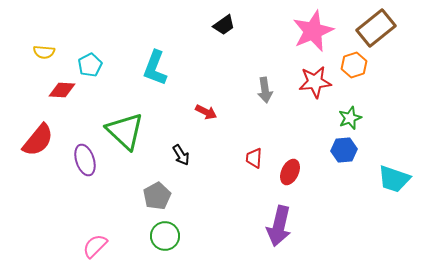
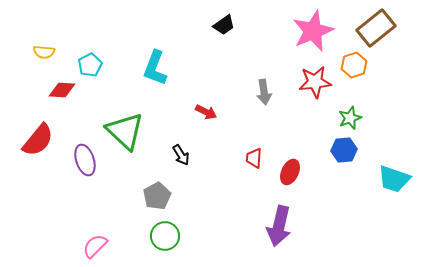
gray arrow: moved 1 px left, 2 px down
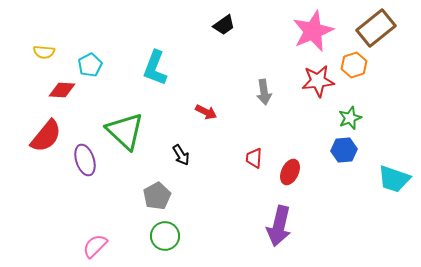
red star: moved 3 px right, 1 px up
red semicircle: moved 8 px right, 4 px up
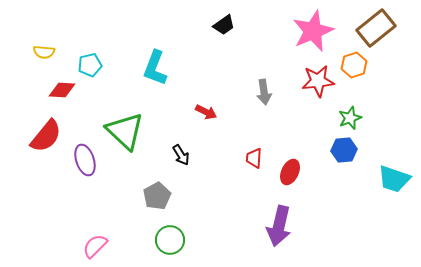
cyan pentagon: rotated 15 degrees clockwise
green circle: moved 5 px right, 4 px down
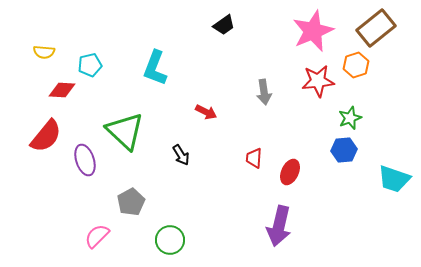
orange hexagon: moved 2 px right
gray pentagon: moved 26 px left, 6 px down
pink semicircle: moved 2 px right, 10 px up
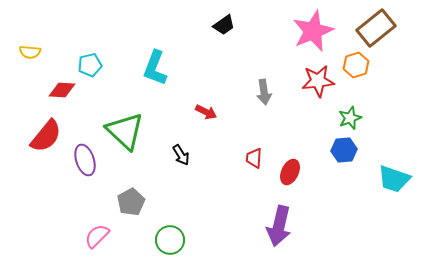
yellow semicircle: moved 14 px left
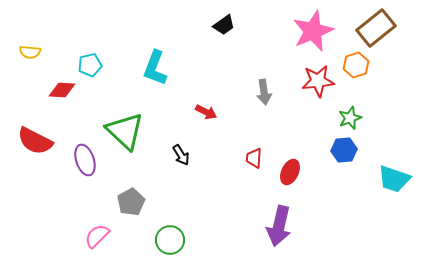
red semicircle: moved 11 px left, 5 px down; rotated 78 degrees clockwise
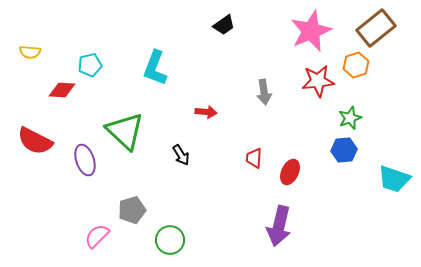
pink star: moved 2 px left
red arrow: rotated 20 degrees counterclockwise
gray pentagon: moved 1 px right, 8 px down; rotated 12 degrees clockwise
